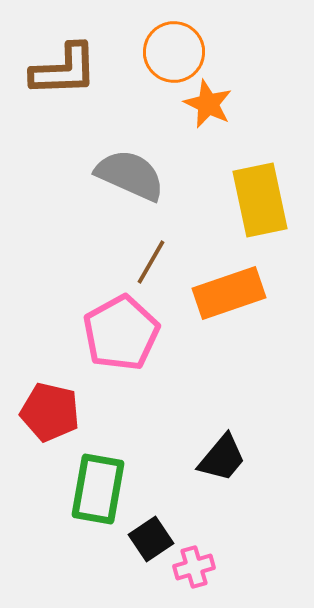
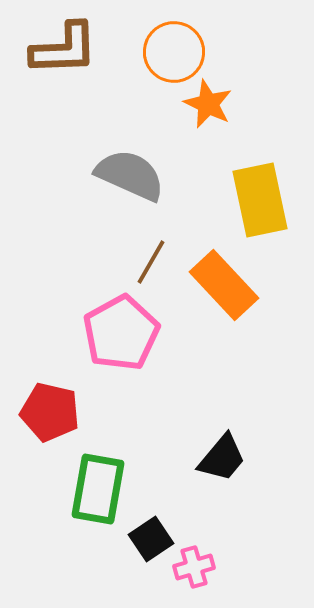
brown L-shape: moved 21 px up
orange rectangle: moved 5 px left, 8 px up; rotated 66 degrees clockwise
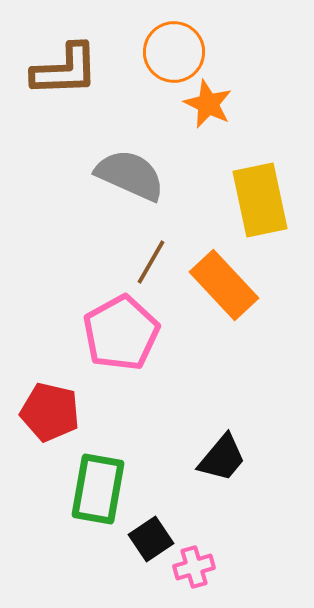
brown L-shape: moved 1 px right, 21 px down
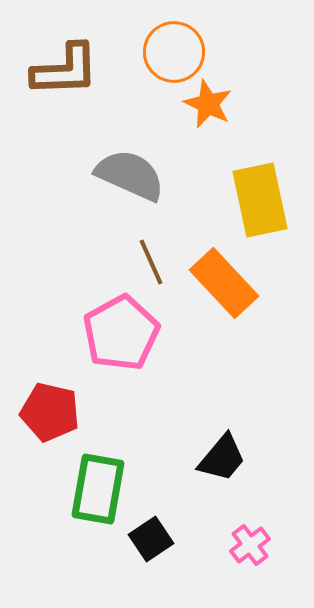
brown line: rotated 54 degrees counterclockwise
orange rectangle: moved 2 px up
pink cross: moved 56 px right, 22 px up; rotated 21 degrees counterclockwise
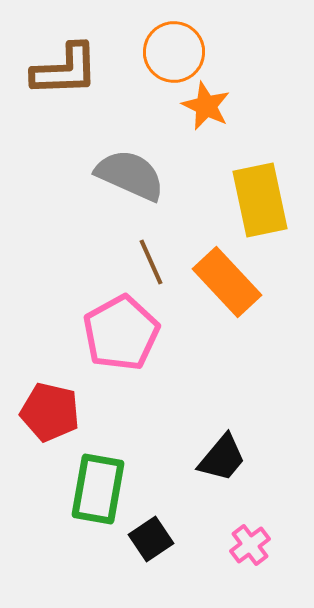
orange star: moved 2 px left, 2 px down
orange rectangle: moved 3 px right, 1 px up
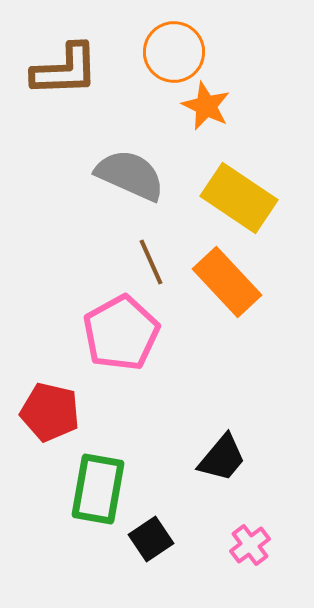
yellow rectangle: moved 21 px left, 2 px up; rotated 44 degrees counterclockwise
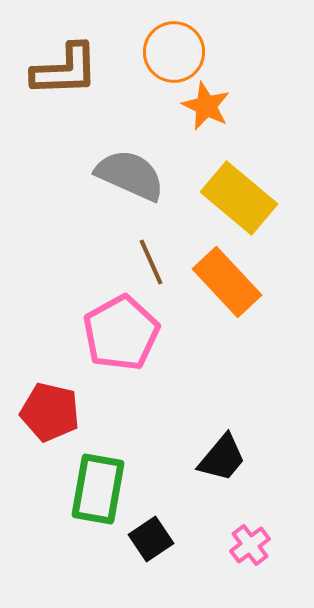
yellow rectangle: rotated 6 degrees clockwise
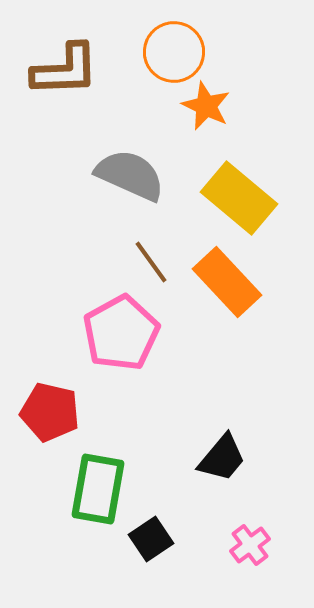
brown line: rotated 12 degrees counterclockwise
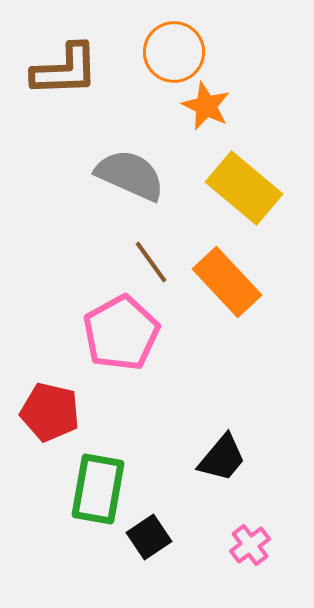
yellow rectangle: moved 5 px right, 10 px up
black square: moved 2 px left, 2 px up
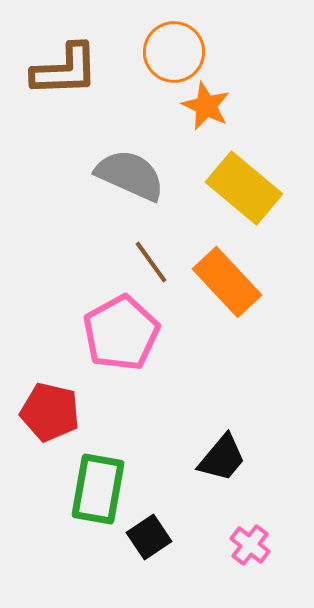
pink cross: rotated 15 degrees counterclockwise
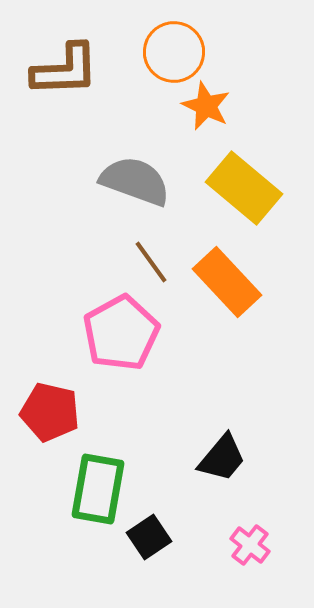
gray semicircle: moved 5 px right, 6 px down; rotated 4 degrees counterclockwise
